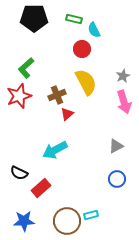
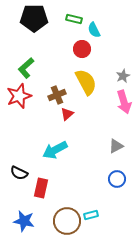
red rectangle: rotated 36 degrees counterclockwise
blue star: rotated 15 degrees clockwise
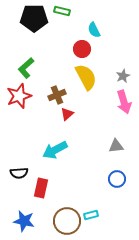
green rectangle: moved 12 px left, 8 px up
yellow semicircle: moved 5 px up
gray triangle: rotated 21 degrees clockwise
black semicircle: rotated 30 degrees counterclockwise
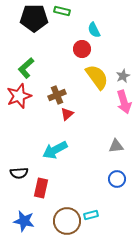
yellow semicircle: moved 11 px right; rotated 8 degrees counterclockwise
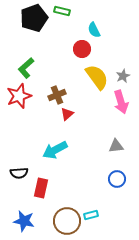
black pentagon: rotated 20 degrees counterclockwise
pink arrow: moved 3 px left
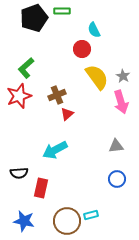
green rectangle: rotated 14 degrees counterclockwise
gray star: rotated 16 degrees counterclockwise
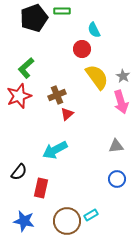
black semicircle: moved 1 px up; rotated 48 degrees counterclockwise
cyan rectangle: rotated 16 degrees counterclockwise
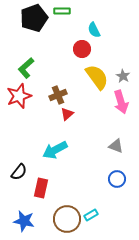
brown cross: moved 1 px right
gray triangle: rotated 28 degrees clockwise
brown circle: moved 2 px up
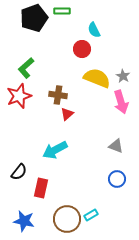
yellow semicircle: moved 1 px down; rotated 32 degrees counterclockwise
brown cross: rotated 30 degrees clockwise
